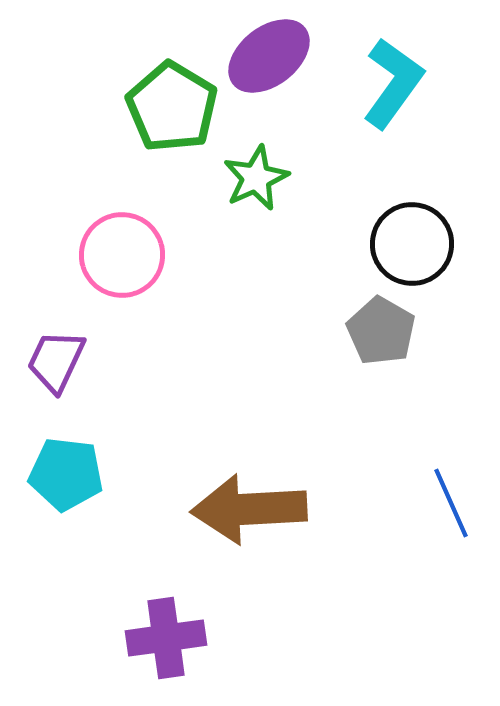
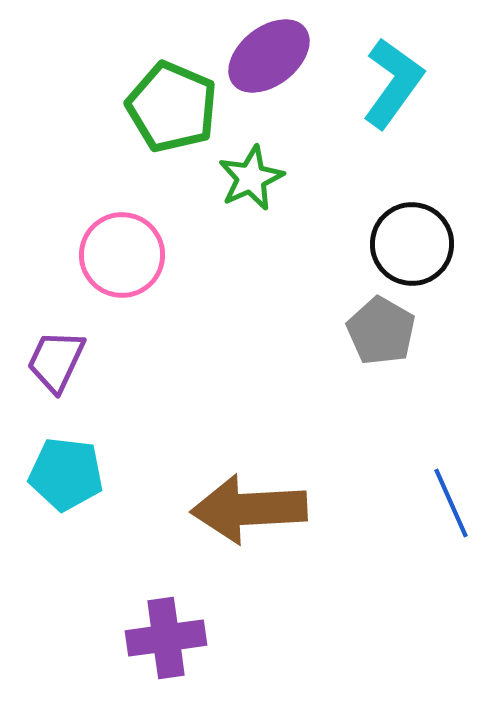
green pentagon: rotated 8 degrees counterclockwise
green star: moved 5 px left
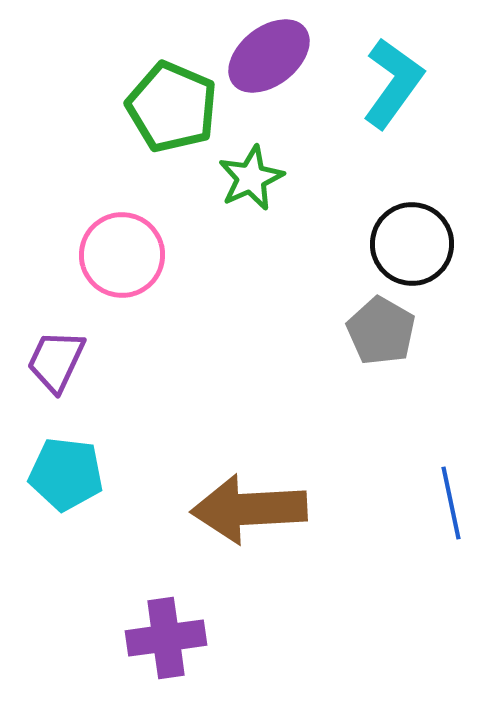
blue line: rotated 12 degrees clockwise
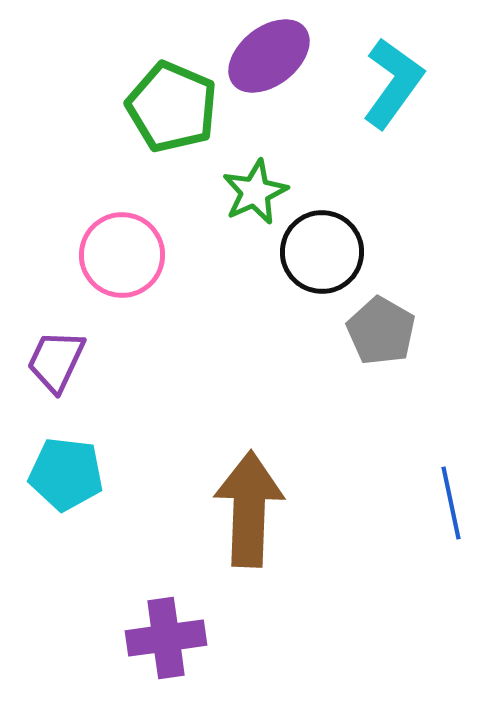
green star: moved 4 px right, 14 px down
black circle: moved 90 px left, 8 px down
brown arrow: rotated 95 degrees clockwise
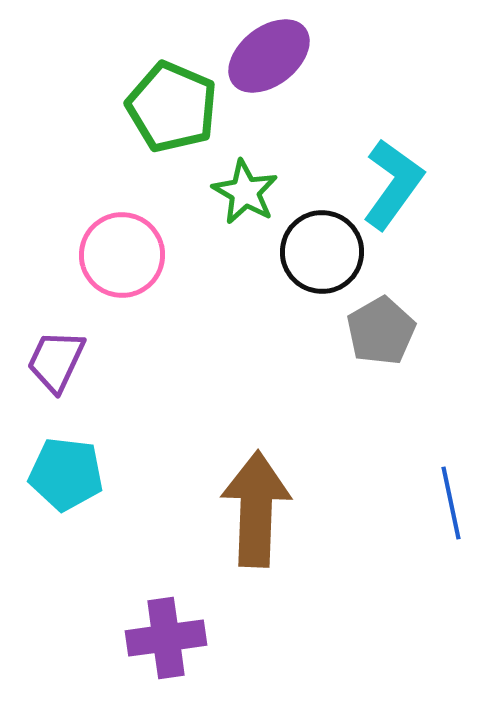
cyan L-shape: moved 101 px down
green star: moved 10 px left; rotated 18 degrees counterclockwise
gray pentagon: rotated 12 degrees clockwise
brown arrow: moved 7 px right
